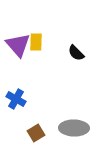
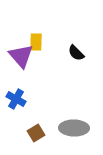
purple triangle: moved 3 px right, 11 px down
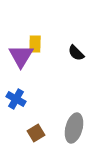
yellow rectangle: moved 1 px left, 2 px down
purple triangle: rotated 12 degrees clockwise
gray ellipse: rotated 76 degrees counterclockwise
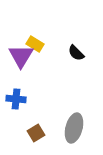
yellow rectangle: rotated 60 degrees counterclockwise
blue cross: rotated 24 degrees counterclockwise
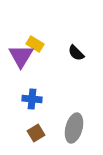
blue cross: moved 16 px right
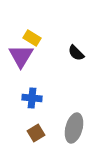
yellow rectangle: moved 3 px left, 6 px up
blue cross: moved 1 px up
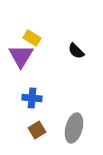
black semicircle: moved 2 px up
brown square: moved 1 px right, 3 px up
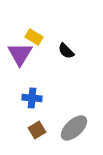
yellow rectangle: moved 2 px right, 1 px up
black semicircle: moved 10 px left
purple triangle: moved 1 px left, 2 px up
gray ellipse: rotated 32 degrees clockwise
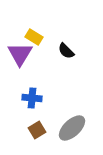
gray ellipse: moved 2 px left
